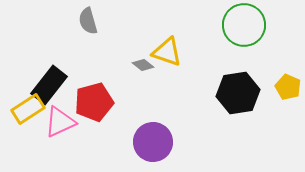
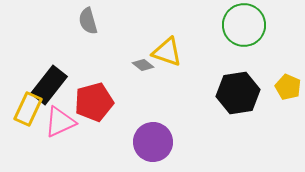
yellow rectangle: rotated 32 degrees counterclockwise
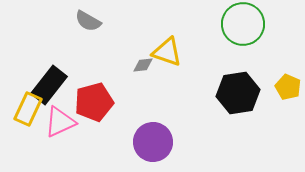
gray semicircle: rotated 44 degrees counterclockwise
green circle: moved 1 px left, 1 px up
gray diamond: rotated 45 degrees counterclockwise
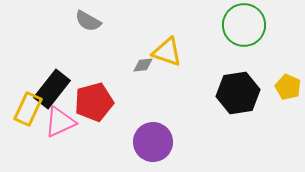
green circle: moved 1 px right, 1 px down
black rectangle: moved 3 px right, 4 px down
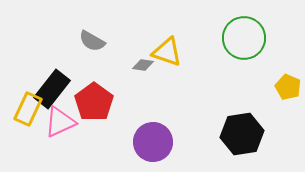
gray semicircle: moved 4 px right, 20 px down
green circle: moved 13 px down
gray diamond: rotated 15 degrees clockwise
black hexagon: moved 4 px right, 41 px down
red pentagon: rotated 21 degrees counterclockwise
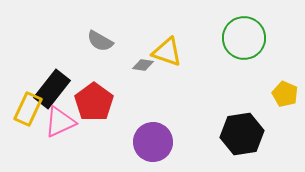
gray semicircle: moved 8 px right
yellow pentagon: moved 3 px left, 7 px down
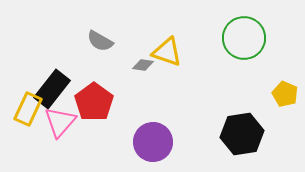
pink triangle: rotated 24 degrees counterclockwise
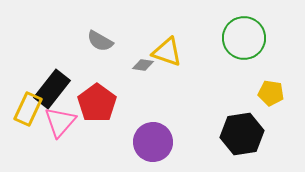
yellow pentagon: moved 14 px left, 1 px up; rotated 15 degrees counterclockwise
red pentagon: moved 3 px right, 1 px down
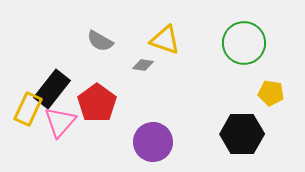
green circle: moved 5 px down
yellow triangle: moved 2 px left, 12 px up
black hexagon: rotated 9 degrees clockwise
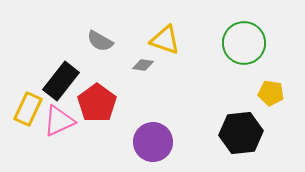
black rectangle: moved 9 px right, 8 px up
pink triangle: moved 1 px left, 1 px up; rotated 24 degrees clockwise
black hexagon: moved 1 px left, 1 px up; rotated 6 degrees counterclockwise
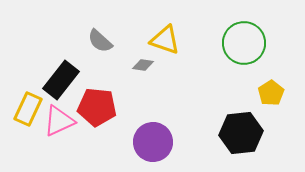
gray semicircle: rotated 12 degrees clockwise
black rectangle: moved 1 px up
yellow pentagon: rotated 30 degrees clockwise
red pentagon: moved 4 px down; rotated 30 degrees counterclockwise
